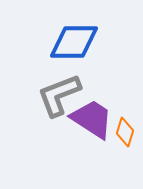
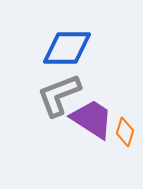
blue diamond: moved 7 px left, 6 px down
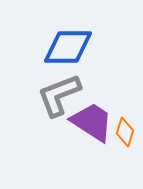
blue diamond: moved 1 px right, 1 px up
purple trapezoid: moved 3 px down
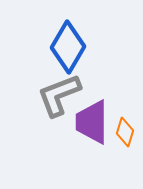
blue diamond: rotated 60 degrees counterclockwise
purple trapezoid: rotated 123 degrees counterclockwise
